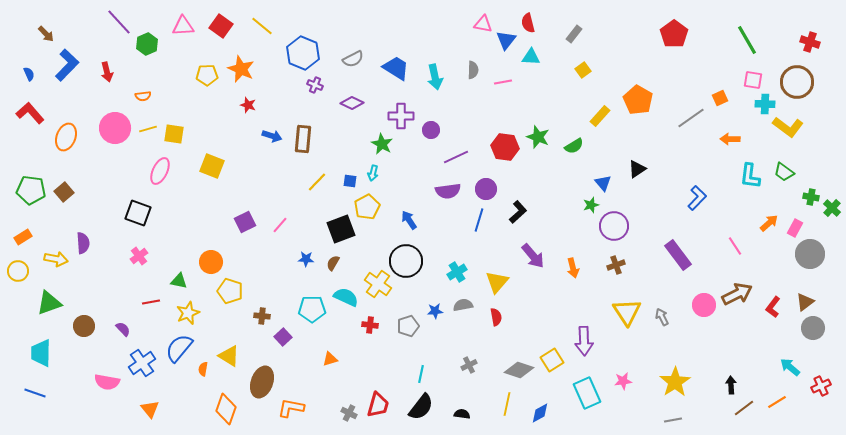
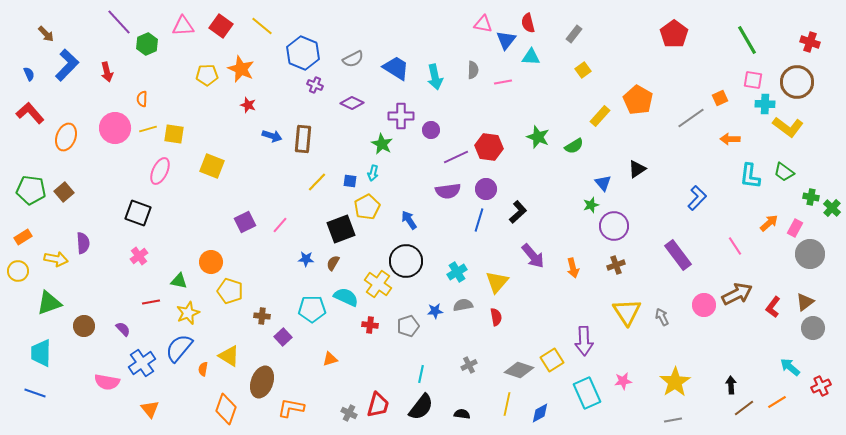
orange semicircle at (143, 96): moved 1 px left, 3 px down; rotated 98 degrees clockwise
red hexagon at (505, 147): moved 16 px left
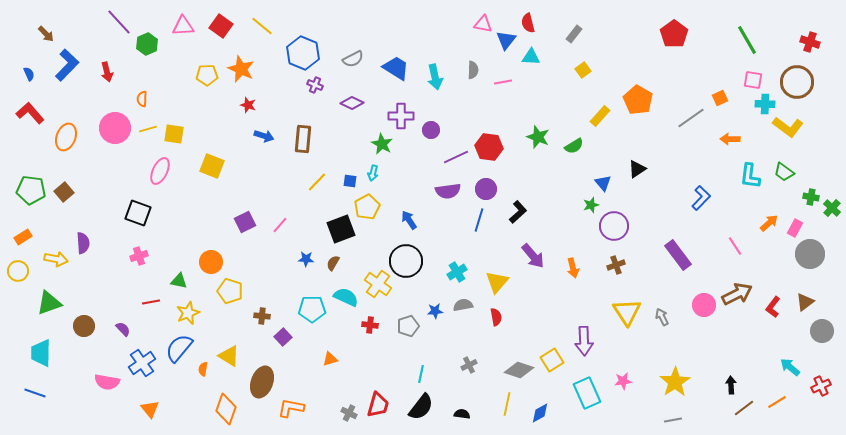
blue arrow at (272, 136): moved 8 px left
blue L-shape at (697, 198): moved 4 px right
pink cross at (139, 256): rotated 18 degrees clockwise
gray circle at (813, 328): moved 9 px right, 3 px down
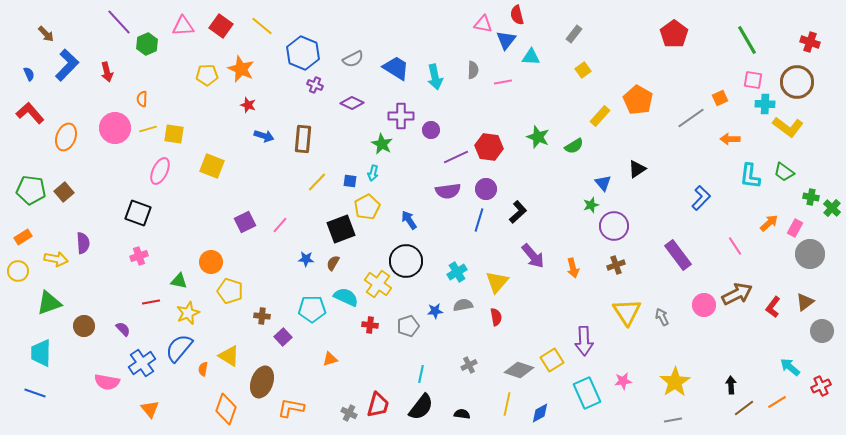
red semicircle at (528, 23): moved 11 px left, 8 px up
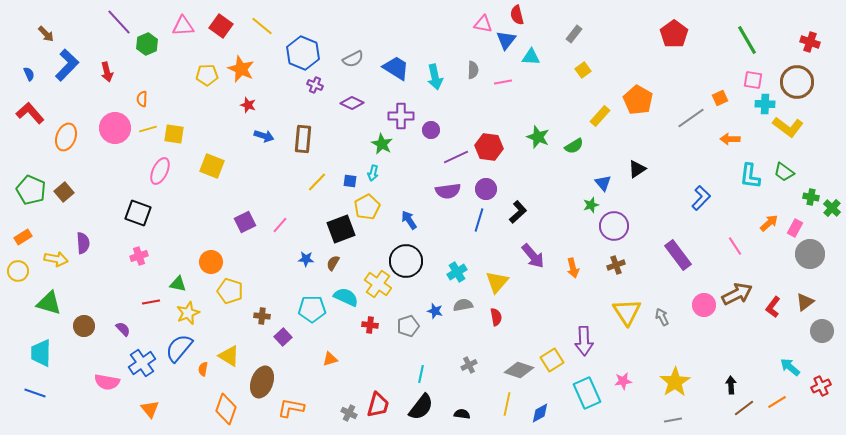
green pentagon at (31, 190): rotated 16 degrees clockwise
green triangle at (179, 281): moved 1 px left, 3 px down
green triangle at (49, 303): rotated 36 degrees clockwise
blue star at (435, 311): rotated 21 degrees clockwise
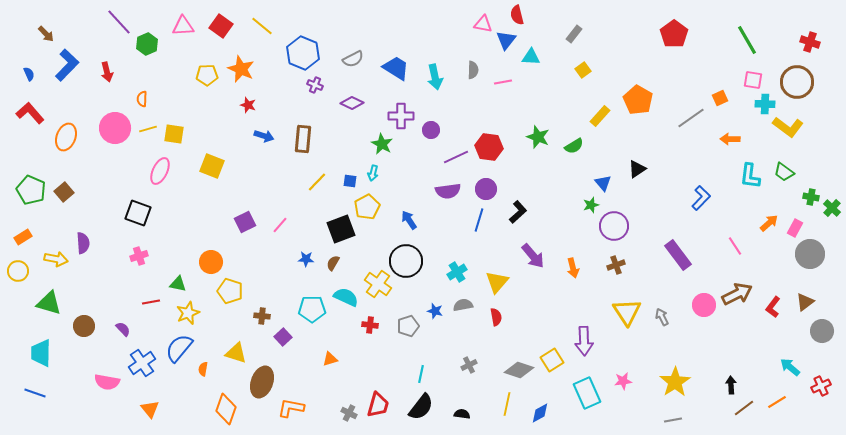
yellow triangle at (229, 356): moved 7 px right, 3 px up; rotated 15 degrees counterclockwise
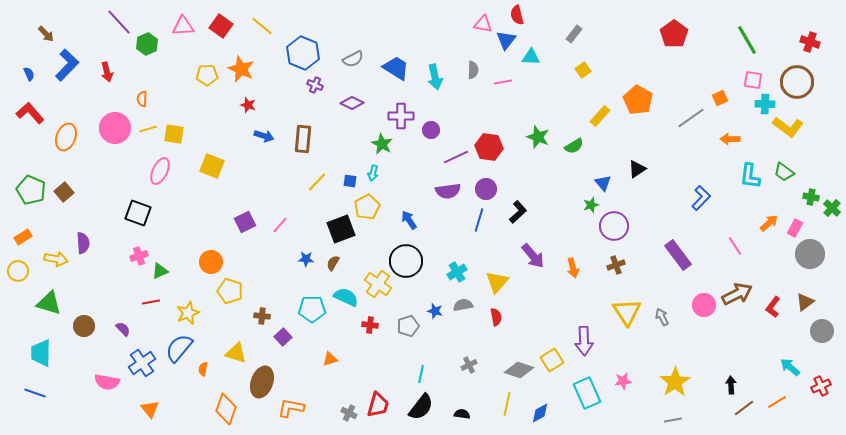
green triangle at (178, 284): moved 18 px left, 13 px up; rotated 36 degrees counterclockwise
